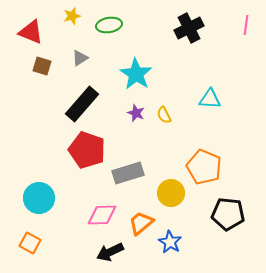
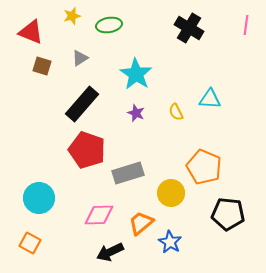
black cross: rotated 32 degrees counterclockwise
yellow semicircle: moved 12 px right, 3 px up
pink diamond: moved 3 px left
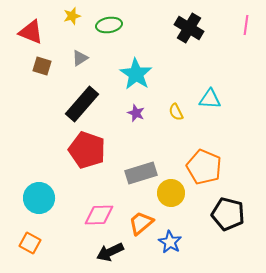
gray rectangle: moved 13 px right
black pentagon: rotated 8 degrees clockwise
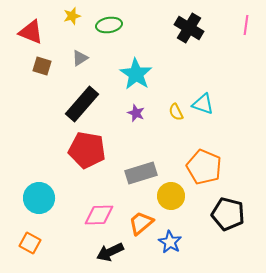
cyan triangle: moved 7 px left, 5 px down; rotated 15 degrees clockwise
red pentagon: rotated 9 degrees counterclockwise
yellow circle: moved 3 px down
